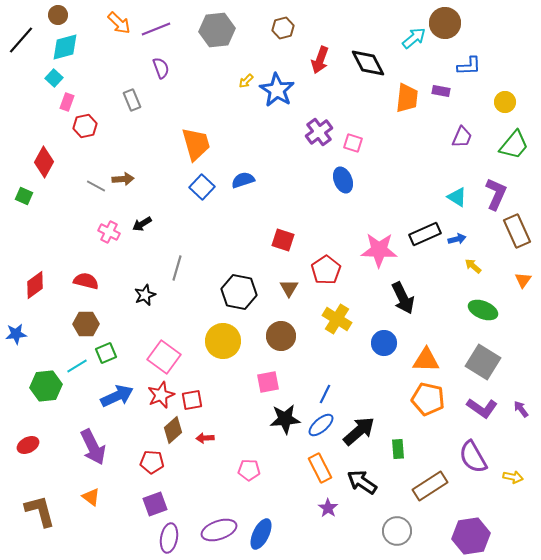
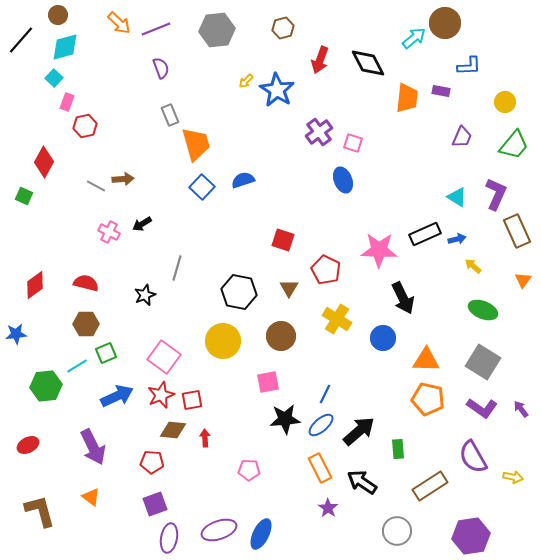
gray rectangle at (132, 100): moved 38 px right, 15 px down
red pentagon at (326, 270): rotated 12 degrees counterclockwise
red semicircle at (86, 281): moved 2 px down
blue circle at (384, 343): moved 1 px left, 5 px up
brown diamond at (173, 430): rotated 48 degrees clockwise
red arrow at (205, 438): rotated 90 degrees clockwise
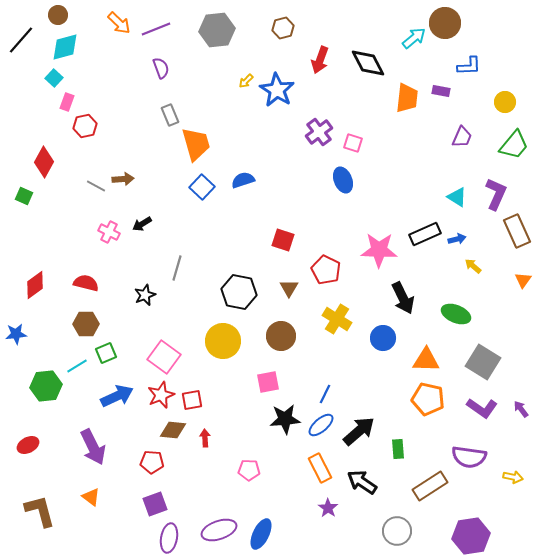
green ellipse at (483, 310): moved 27 px left, 4 px down
purple semicircle at (473, 457): moved 4 px left; rotated 52 degrees counterclockwise
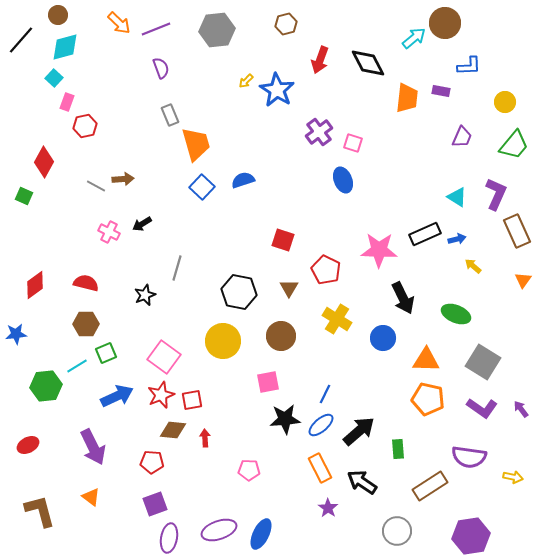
brown hexagon at (283, 28): moved 3 px right, 4 px up
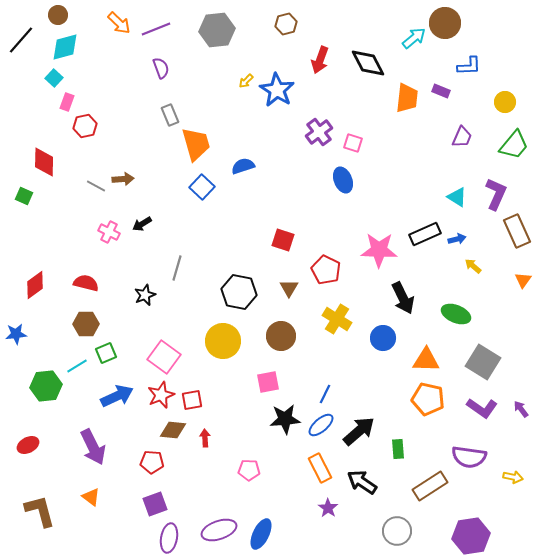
purple rectangle at (441, 91): rotated 12 degrees clockwise
red diamond at (44, 162): rotated 28 degrees counterclockwise
blue semicircle at (243, 180): moved 14 px up
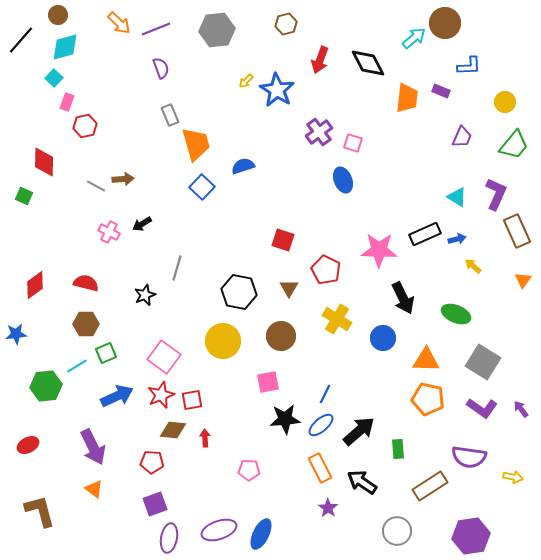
orange triangle at (91, 497): moved 3 px right, 8 px up
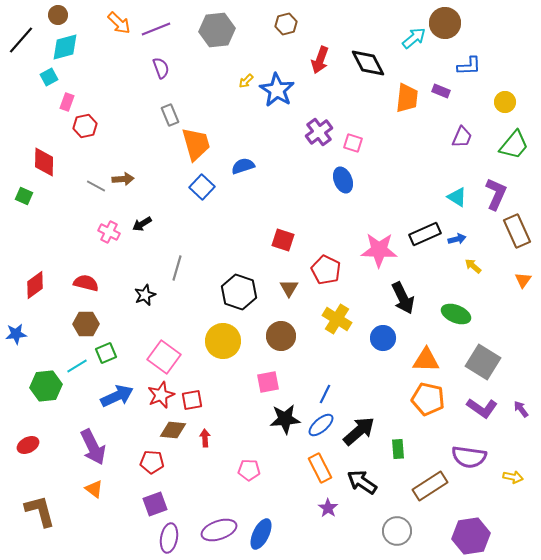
cyan square at (54, 78): moved 5 px left, 1 px up; rotated 18 degrees clockwise
black hexagon at (239, 292): rotated 8 degrees clockwise
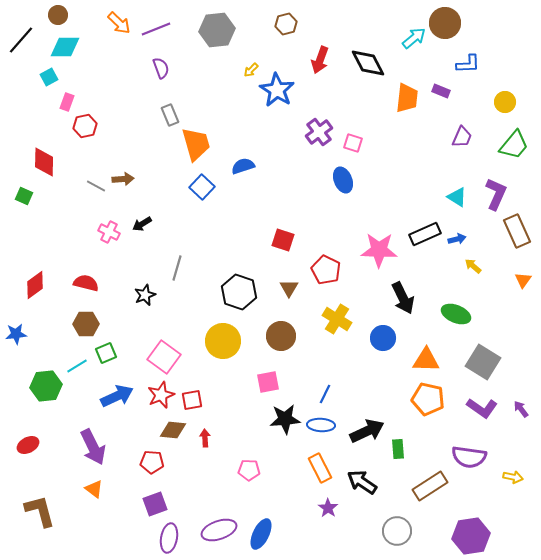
cyan diamond at (65, 47): rotated 16 degrees clockwise
blue L-shape at (469, 66): moved 1 px left, 2 px up
yellow arrow at (246, 81): moved 5 px right, 11 px up
blue ellipse at (321, 425): rotated 44 degrees clockwise
black arrow at (359, 431): moved 8 px right; rotated 16 degrees clockwise
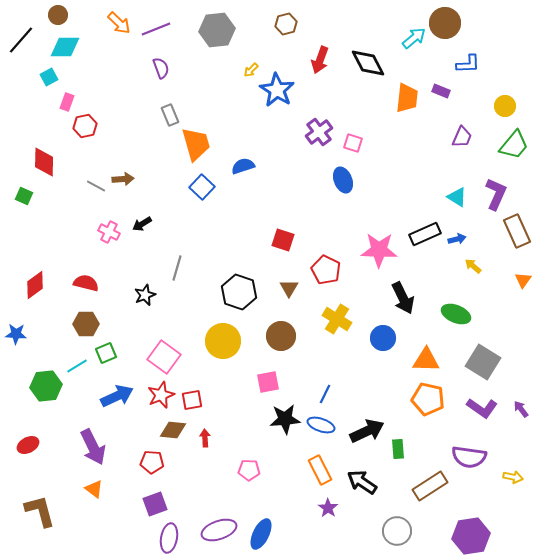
yellow circle at (505, 102): moved 4 px down
blue star at (16, 334): rotated 10 degrees clockwise
blue ellipse at (321, 425): rotated 16 degrees clockwise
orange rectangle at (320, 468): moved 2 px down
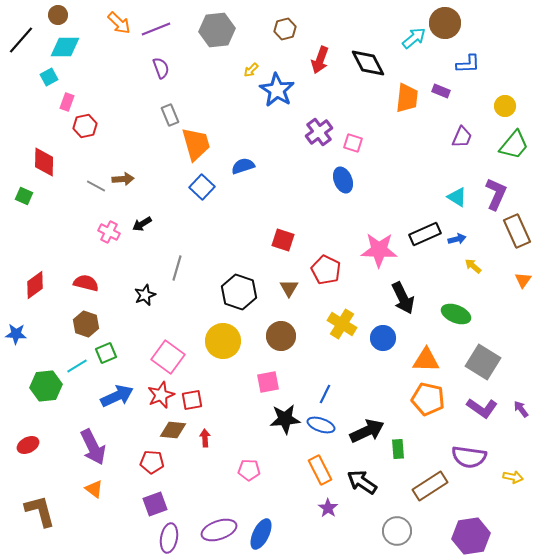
brown hexagon at (286, 24): moved 1 px left, 5 px down
yellow cross at (337, 319): moved 5 px right, 5 px down
brown hexagon at (86, 324): rotated 20 degrees clockwise
pink square at (164, 357): moved 4 px right
